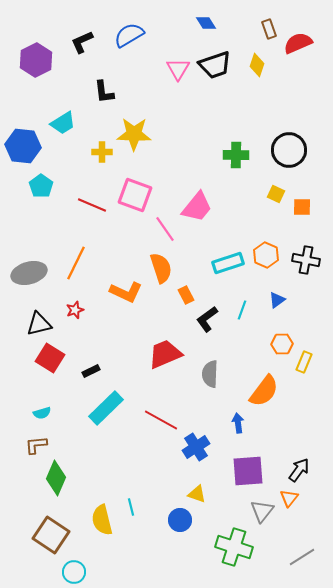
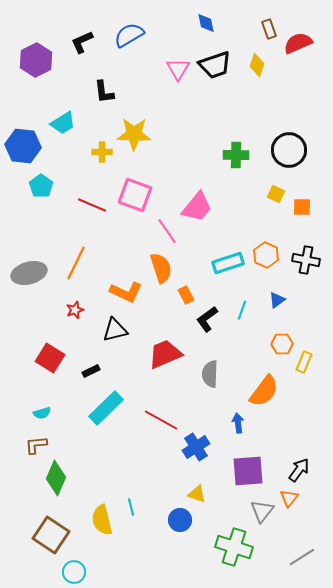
blue diamond at (206, 23): rotated 20 degrees clockwise
pink line at (165, 229): moved 2 px right, 2 px down
black triangle at (39, 324): moved 76 px right, 6 px down
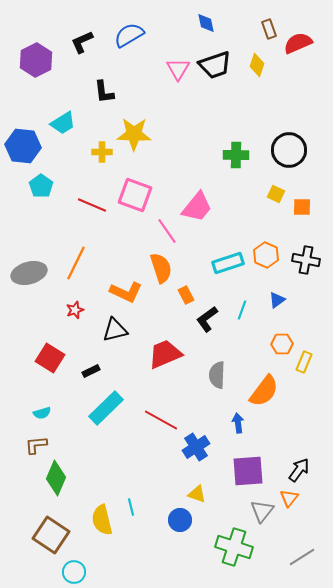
gray semicircle at (210, 374): moved 7 px right, 1 px down
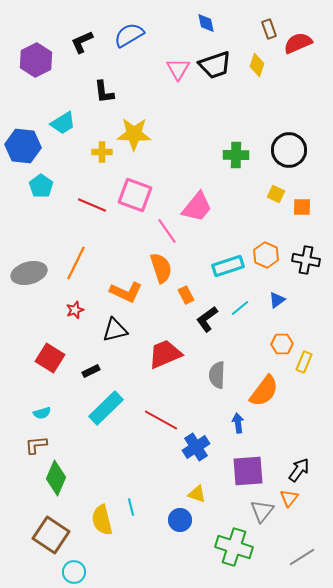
cyan rectangle at (228, 263): moved 3 px down
cyan line at (242, 310): moved 2 px left, 2 px up; rotated 30 degrees clockwise
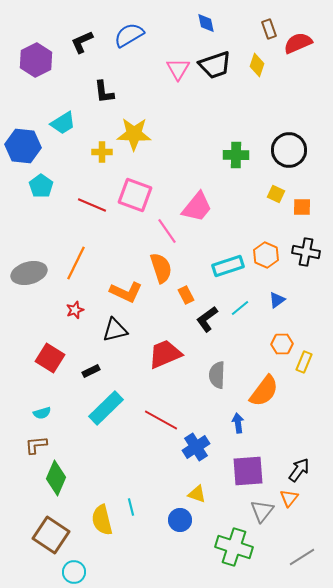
black cross at (306, 260): moved 8 px up
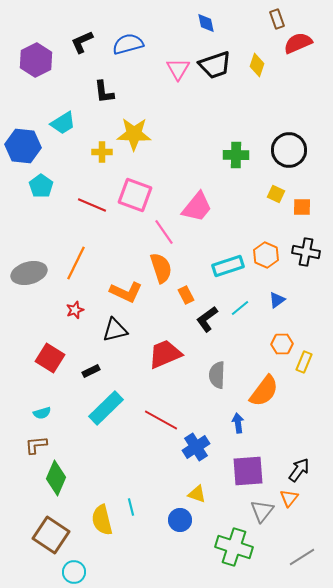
brown rectangle at (269, 29): moved 8 px right, 10 px up
blue semicircle at (129, 35): moved 1 px left, 9 px down; rotated 16 degrees clockwise
pink line at (167, 231): moved 3 px left, 1 px down
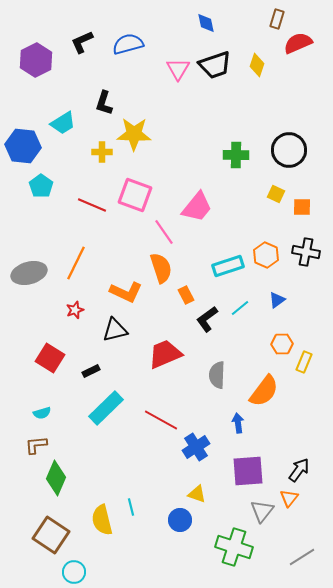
brown rectangle at (277, 19): rotated 36 degrees clockwise
black L-shape at (104, 92): moved 11 px down; rotated 25 degrees clockwise
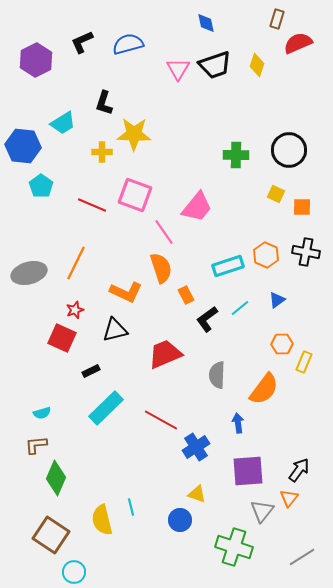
red square at (50, 358): moved 12 px right, 20 px up; rotated 8 degrees counterclockwise
orange semicircle at (264, 391): moved 2 px up
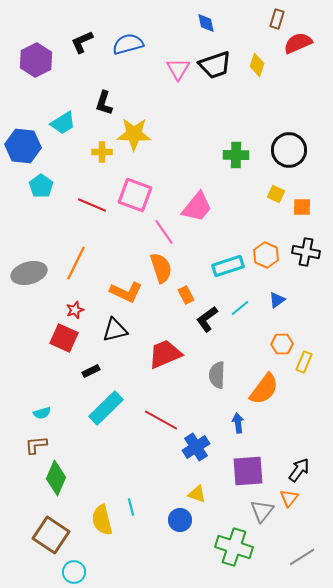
red square at (62, 338): moved 2 px right
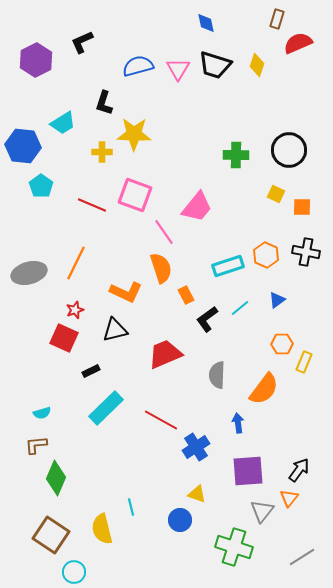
blue semicircle at (128, 44): moved 10 px right, 22 px down
black trapezoid at (215, 65): rotated 36 degrees clockwise
yellow semicircle at (102, 520): moved 9 px down
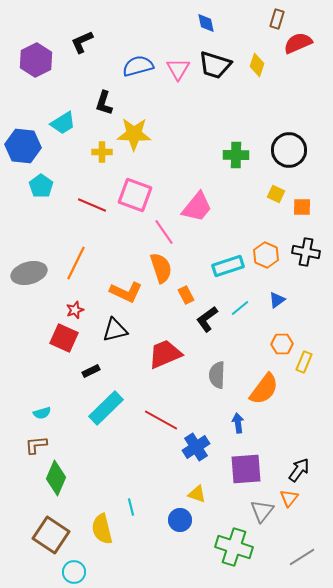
purple square at (248, 471): moved 2 px left, 2 px up
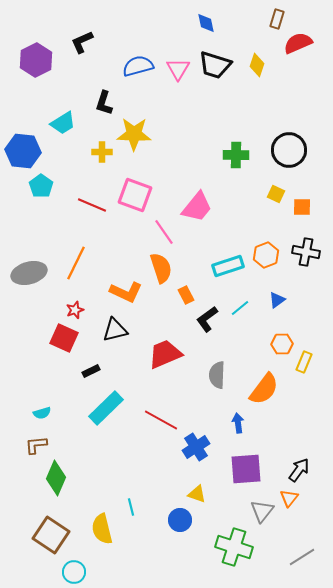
blue hexagon at (23, 146): moved 5 px down
orange hexagon at (266, 255): rotated 15 degrees clockwise
